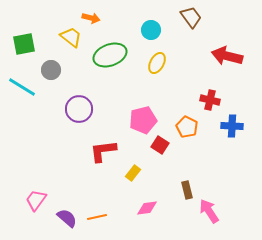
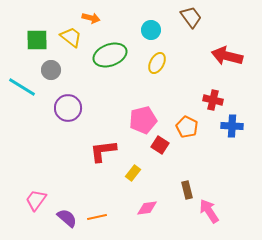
green square: moved 13 px right, 4 px up; rotated 10 degrees clockwise
red cross: moved 3 px right
purple circle: moved 11 px left, 1 px up
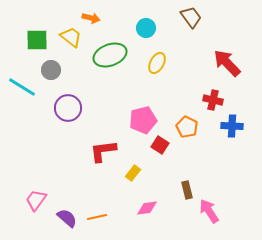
cyan circle: moved 5 px left, 2 px up
red arrow: moved 7 px down; rotated 32 degrees clockwise
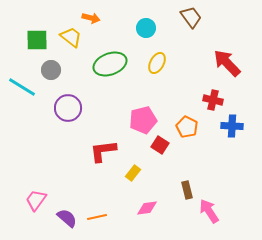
green ellipse: moved 9 px down
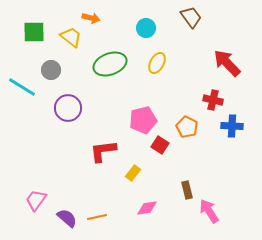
green square: moved 3 px left, 8 px up
